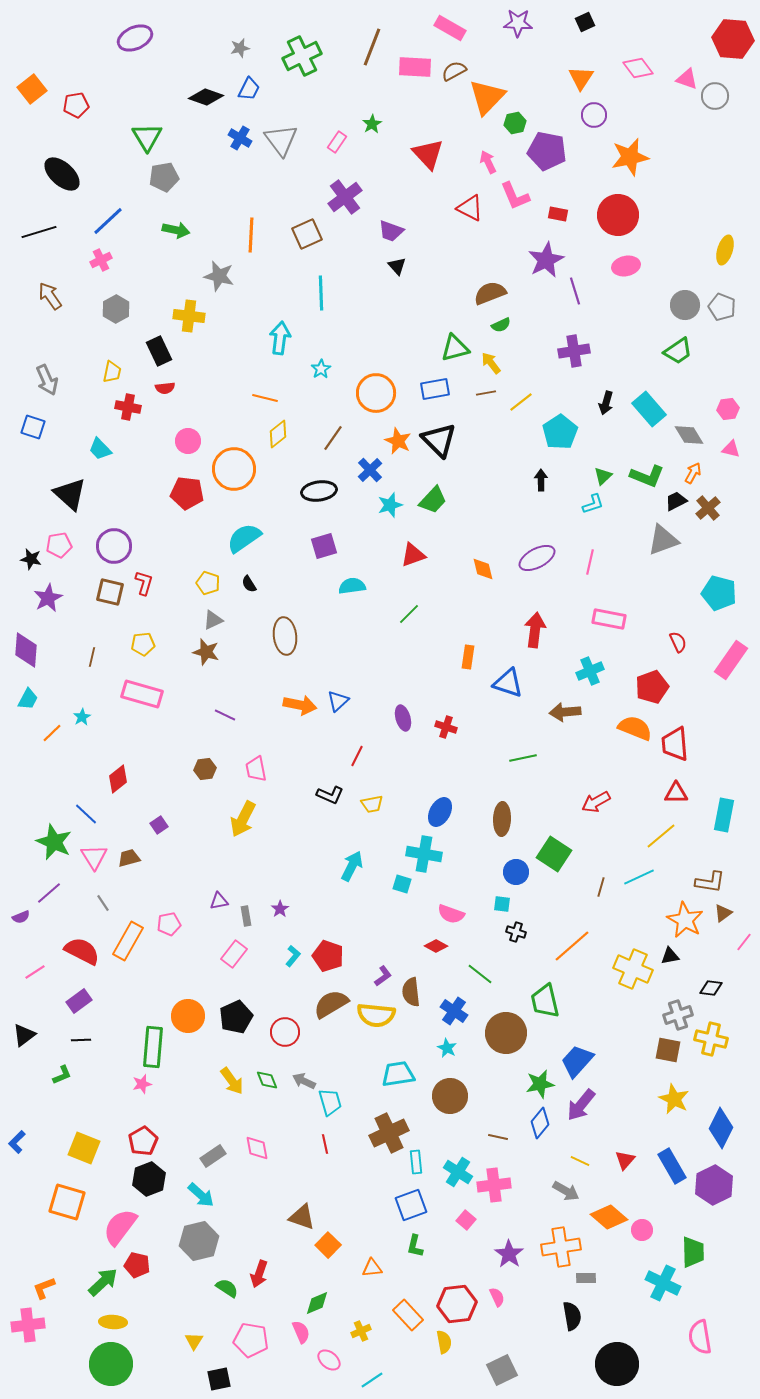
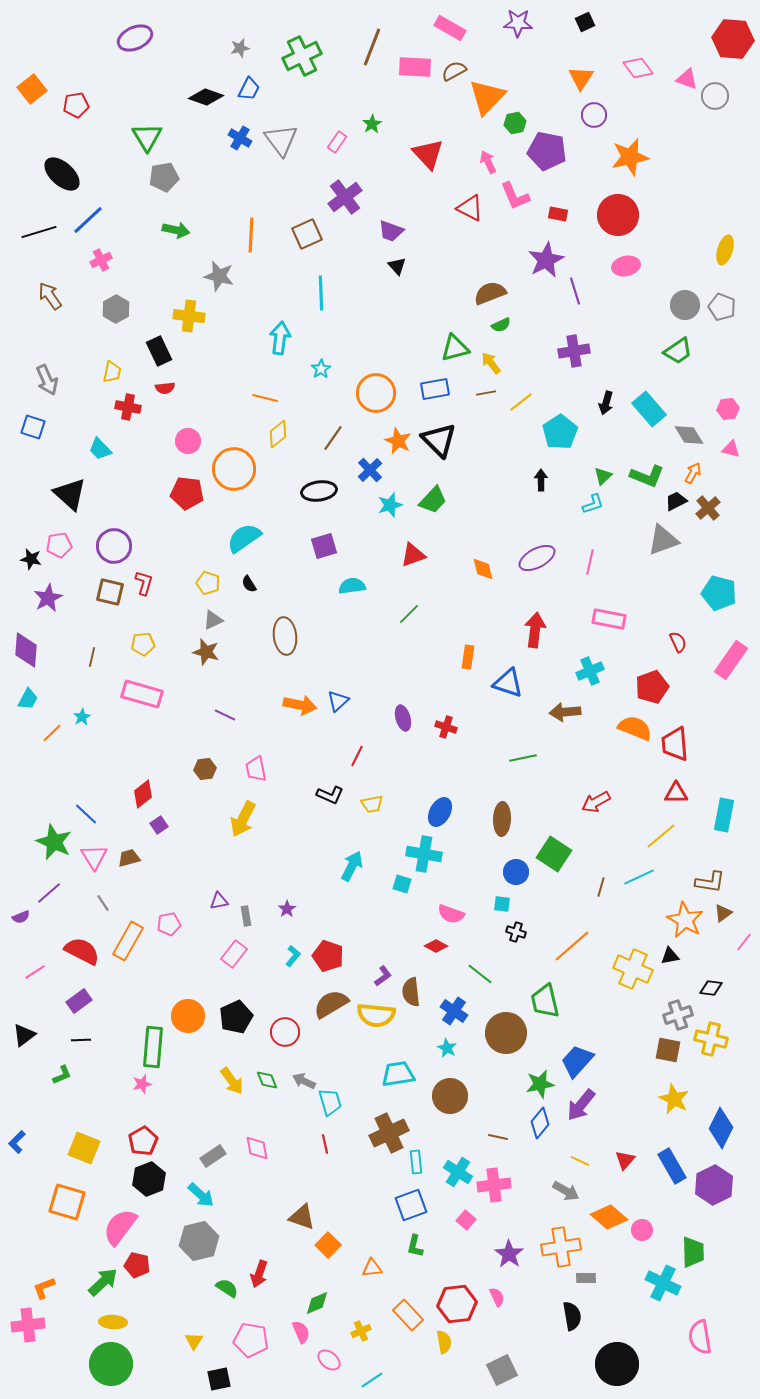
blue line at (108, 221): moved 20 px left, 1 px up
red diamond at (118, 779): moved 25 px right, 15 px down
purple star at (280, 909): moved 7 px right
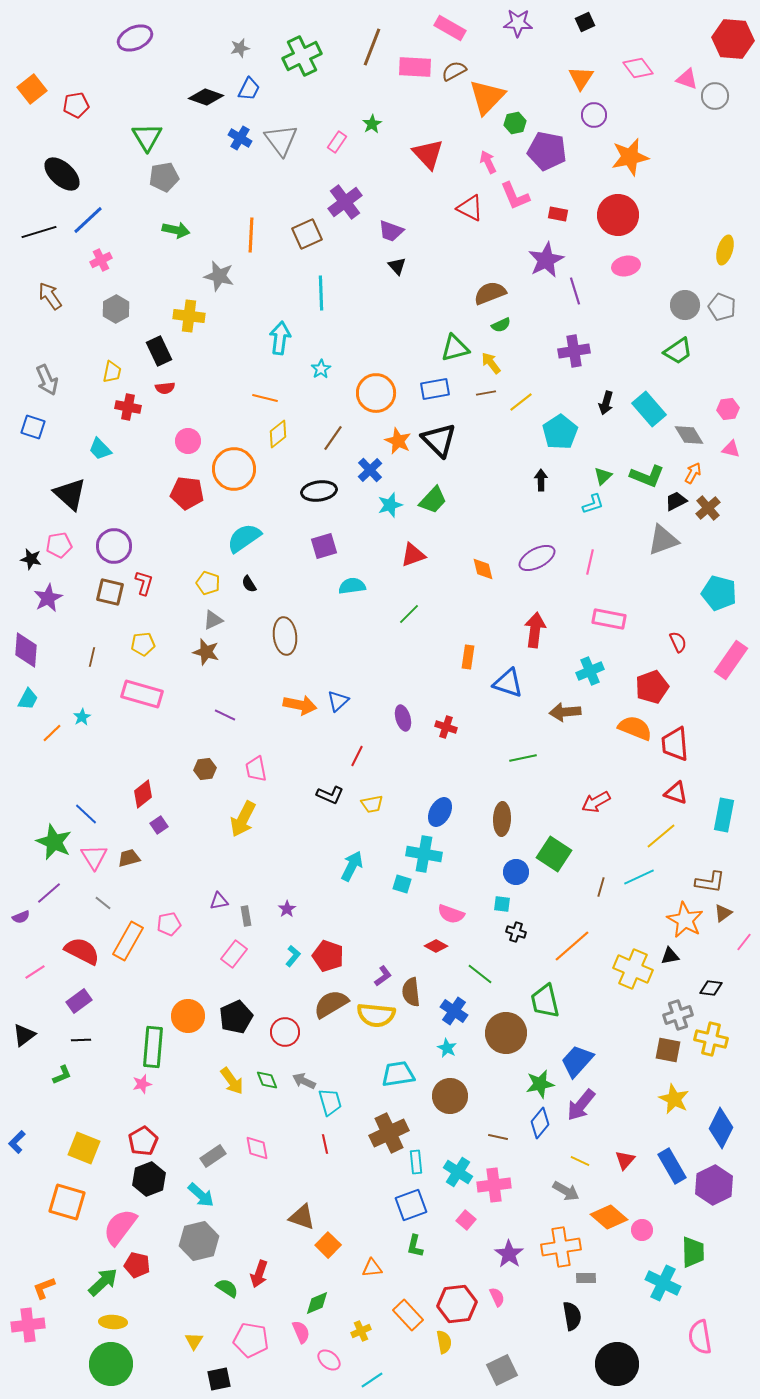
purple cross at (345, 197): moved 5 px down
red triangle at (676, 793): rotated 20 degrees clockwise
gray line at (103, 903): rotated 18 degrees counterclockwise
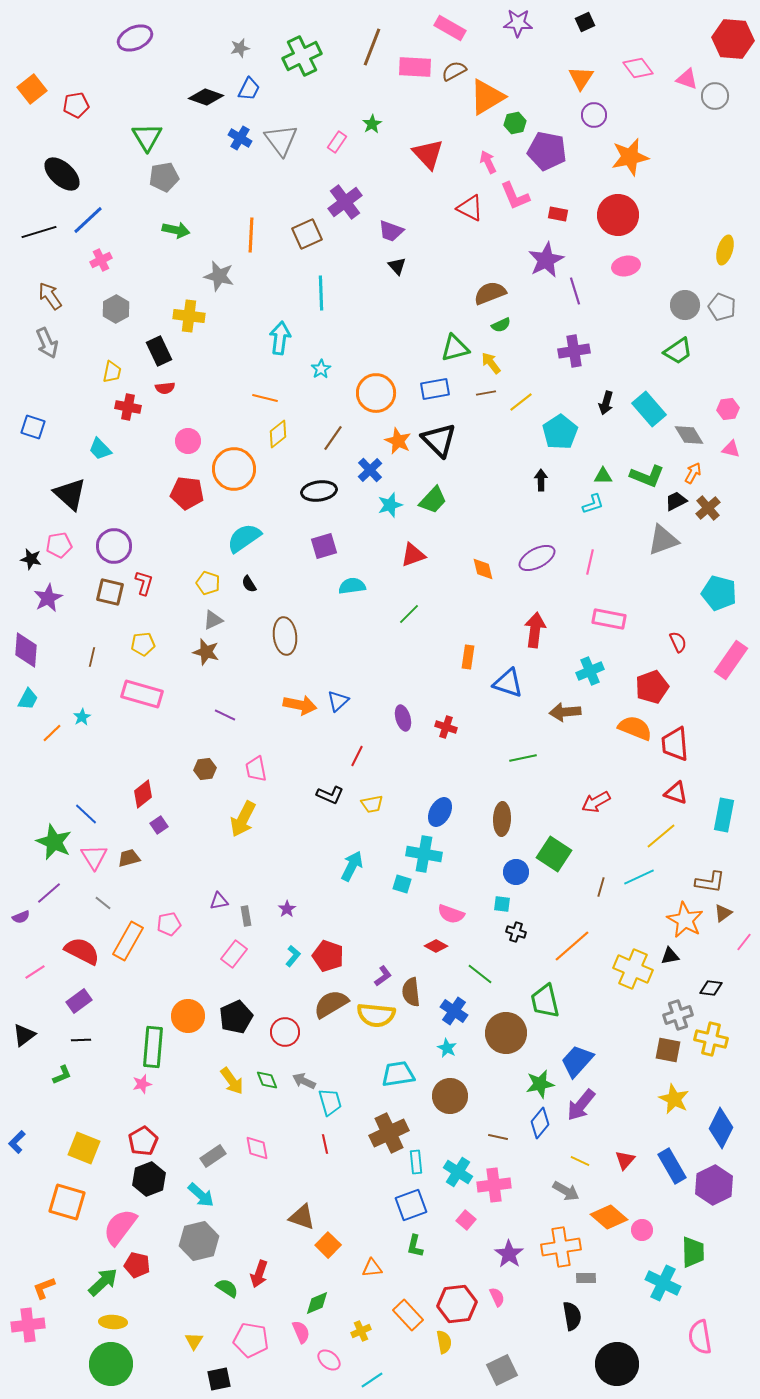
orange triangle at (487, 97): rotated 15 degrees clockwise
gray arrow at (47, 380): moved 37 px up
green triangle at (603, 476): rotated 42 degrees clockwise
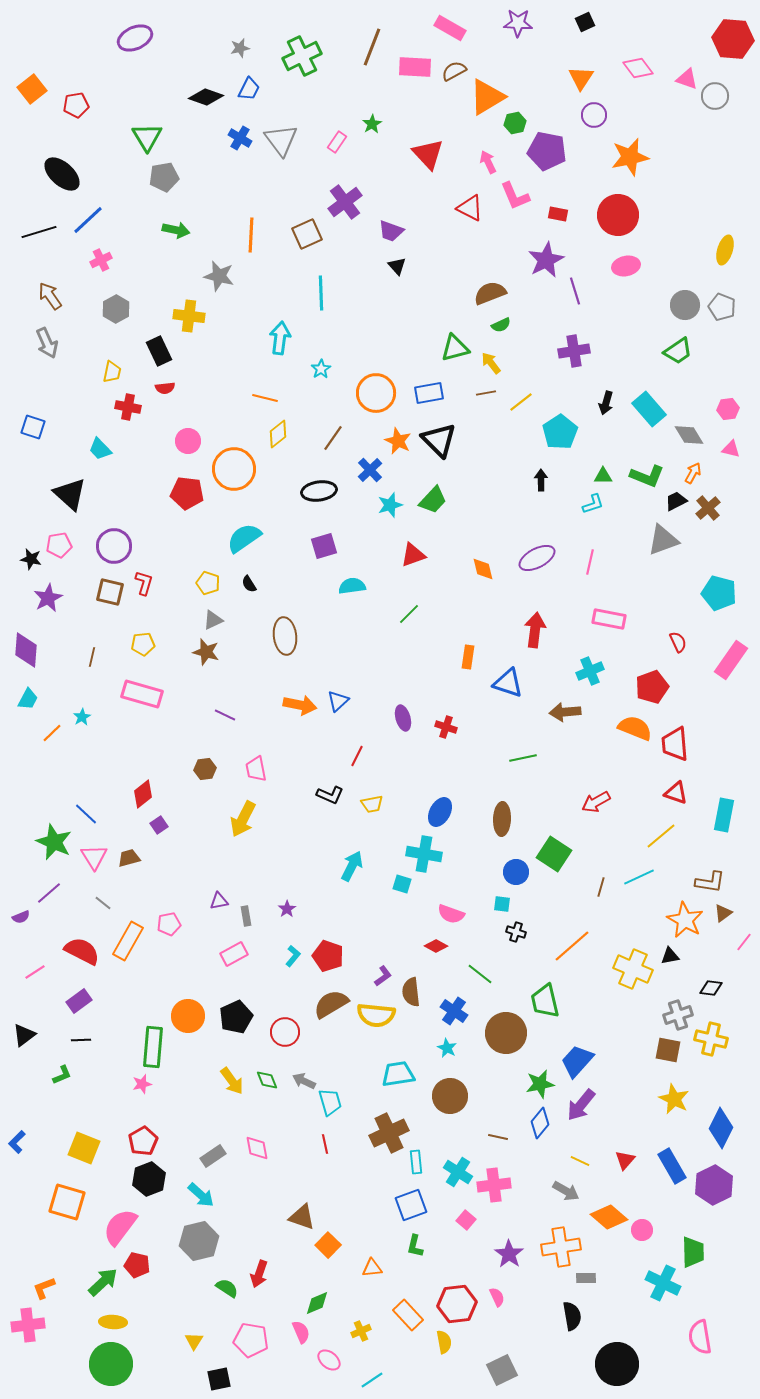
blue rectangle at (435, 389): moved 6 px left, 4 px down
pink rectangle at (234, 954): rotated 24 degrees clockwise
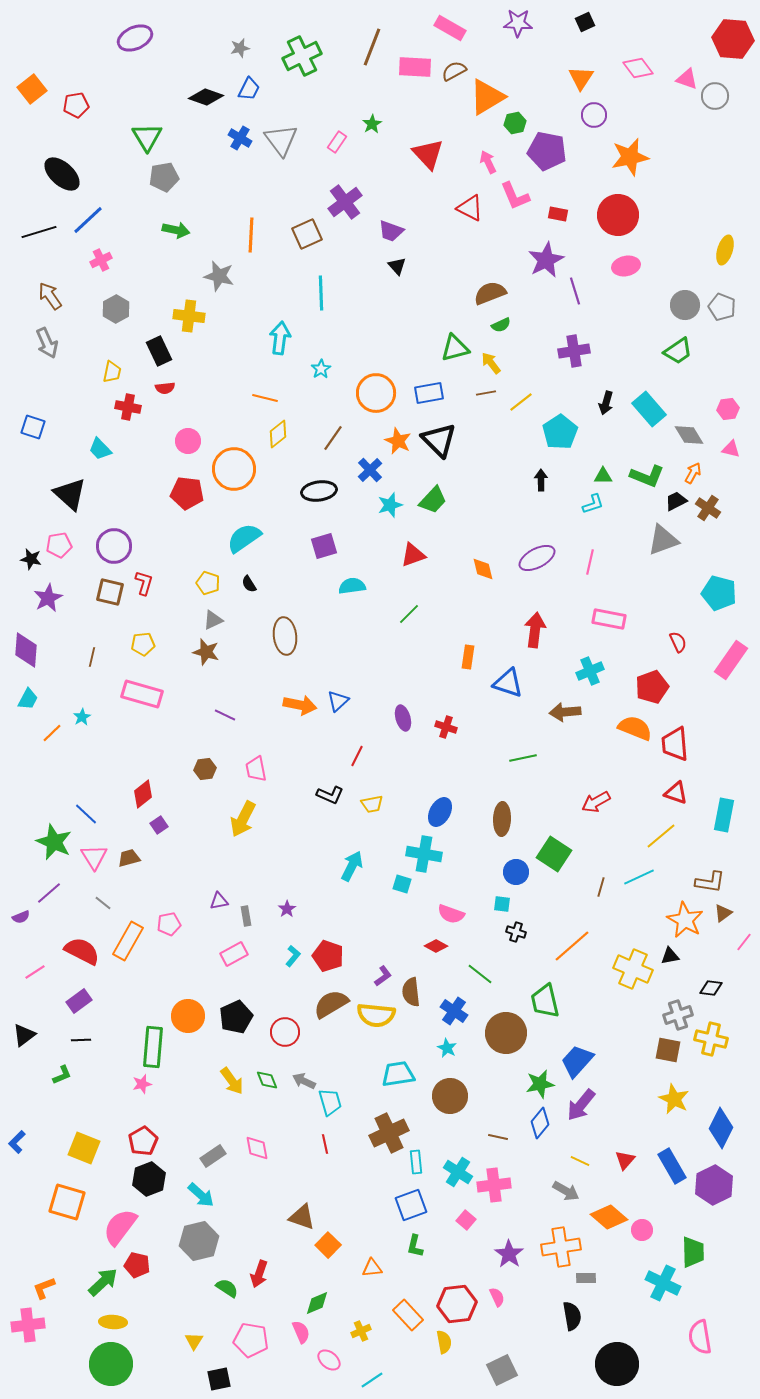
brown cross at (708, 508): rotated 15 degrees counterclockwise
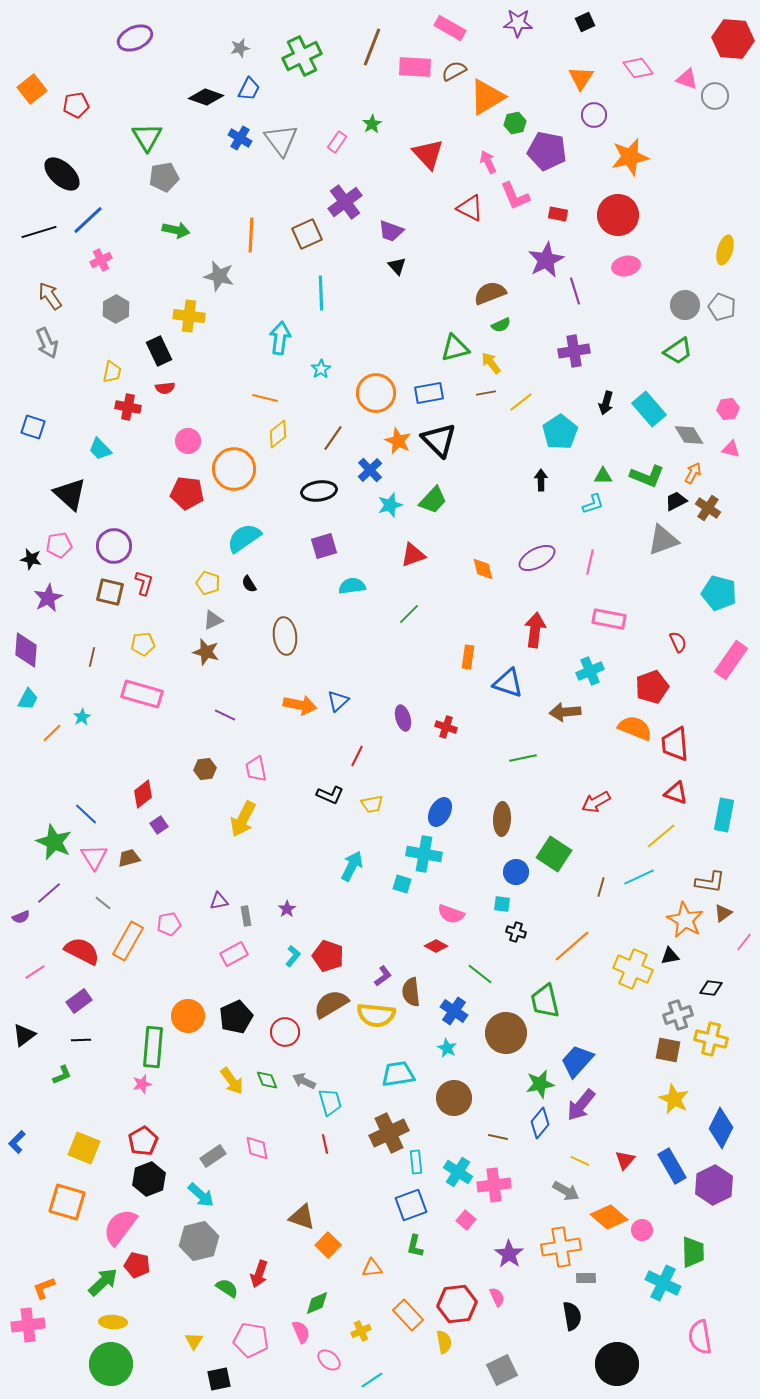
brown circle at (450, 1096): moved 4 px right, 2 px down
